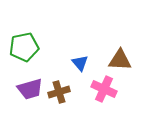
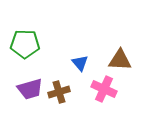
green pentagon: moved 1 px right, 3 px up; rotated 12 degrees clockwise
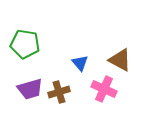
green pentagon: rotated 8 degrees clockwise
brown triangle: rotated 25 degrees clockwise
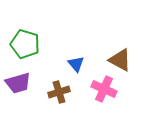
green pentagon: rotated 8 degrees clockwise
blue triangle: moved 4 px left, 1 px down
purple trapezoid: moved 12 px left, 6 px up
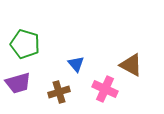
brown triangle: moved 11 px right, 5 px down
pink cross: moved 1 px right
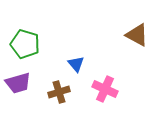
brown triangle: moved 6 px right, 30 px up
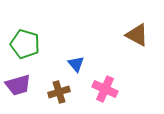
purple trapezoid: moved 2 px down
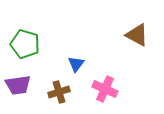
blue triangle: rotated 18 degrees clockwise
purple trapezoid: rotated 8 degrees clockwise
